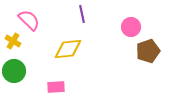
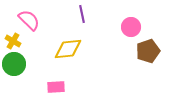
green circle: moved 7 px up
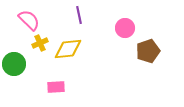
purple line: moved 3 px left, 1 px down
pink circle: moved 6 px left, 1 px down
yellow cross: moved 27 px right, 2 px down; rotated 35 degrees clockwise
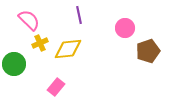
pink rectangle: rotated 48 degrees counterclockwise
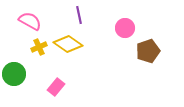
pink semicircle: moved 1 px right, 1 px down; rotated 15 degrees counterclockwise
yellow cross: moved 1 px left, 4 px down
yellow diamond: moved 5 px up; rotated 40 degrees clockwise
green circle: moved 10 px down
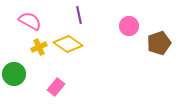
pink circle: moved 4 px right, 2 px up
brown pentagon: moved 11 px right, 8 px up
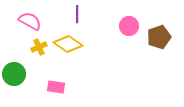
purple line: moved 2 px left, 1 px up; rotated 12 degrees clockwise
brown pentagon: moved 6 px up
pink rectangle: rotated 60 degrees clockwise
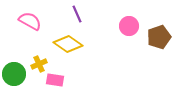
purple line: rotated 24 degrees counterclockwise
yellow cross: moved 17 px down
pink rectangle: moved 1 px left, 7 px up
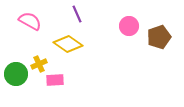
green circle: moved 2 px right
pink rectangle: rotated 12 degrees counterclockwise
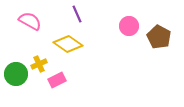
brown pentagon: rotated 25 degrees counterclockwise
pink rectangle: moved 2 px right; rotated 24 degrees counterclockwise
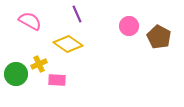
pink rectangle: rotated 30 degrees clockwise
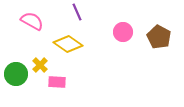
purple line: moved 2 px up
pink semicircle: moved 2 px right
pink circle: moved 6 px left, 6 px down
yellow cross: moved 1 px right, 1 px down; rotated 21 degrees counterclockwise
pink rectangle: moved 2 px down
